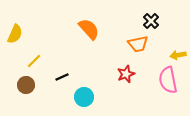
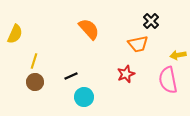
yellow line: rotated 28 degrees counterclockwise
black line: moved 9 px right, 1 px up
brown circle: moved 9 px right, 3 px up
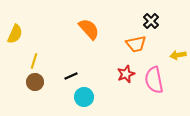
orange trapezoid: moved 2 px left
pink semicircle: moved 14 px left
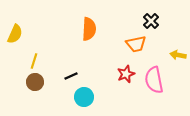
orange semicircle: rotated 45 degrees clockwise
yellow arrow: rotated 21 degrees clockwise
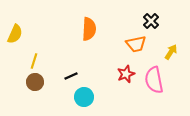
yellow arrow: moved 7 px left, 3 px up; rotated 112 degrees clockwise
